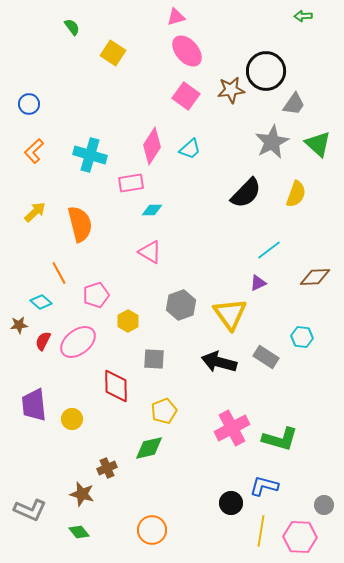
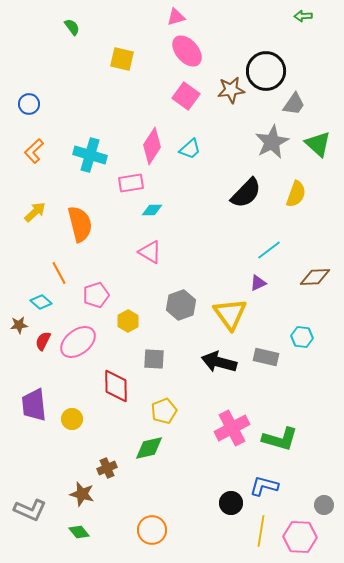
yellow square at (113, 53): moved 9 px right, 6 px down; rotated 20 degrees counterclockwise
gray rectangle at (266, 357): rotated 20 degrees counterclockwise
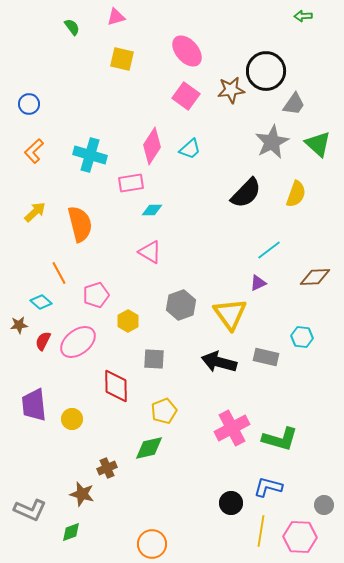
pink triangle at (176, 17): moved 60 px left
blue L-shape at (264, 486): moved 4 px right, 1 px down
orange circle at (152, 530): moved 14 px down
green diamond at (79, 532): moved 8 px left; rotated 70 degrees counterclockwise
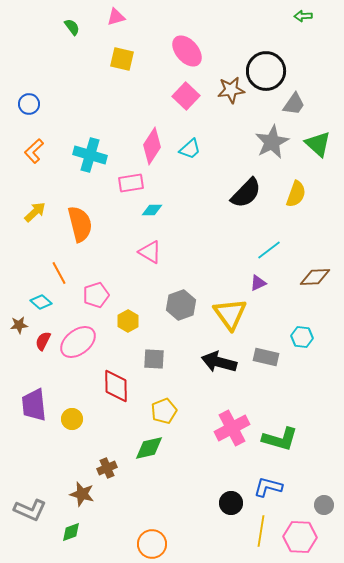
pink square at (186, 96): rotated 8 degrees clockwise
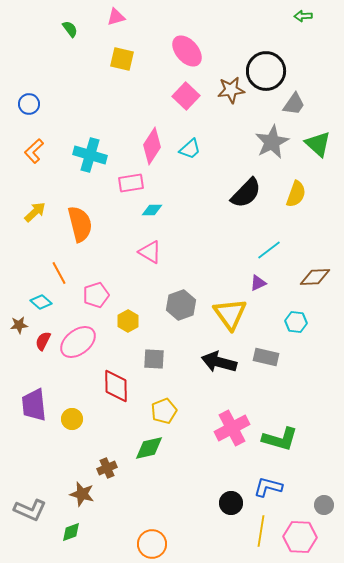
green semicircle at (72, 27): moved 2 px left, 2 px down
cyan hexagon at (302, 337): moved 6 px left, 15 px up
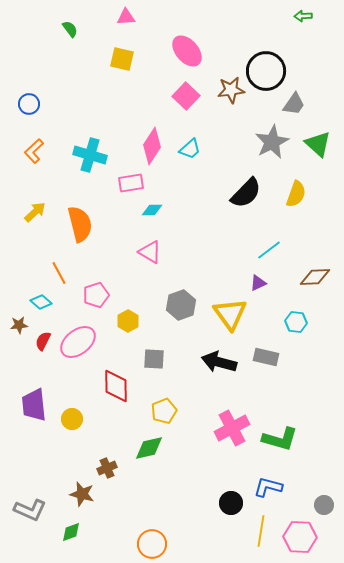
pink triangle at (116, 17): moved 10 px right; rotated 12 degrees clockwise
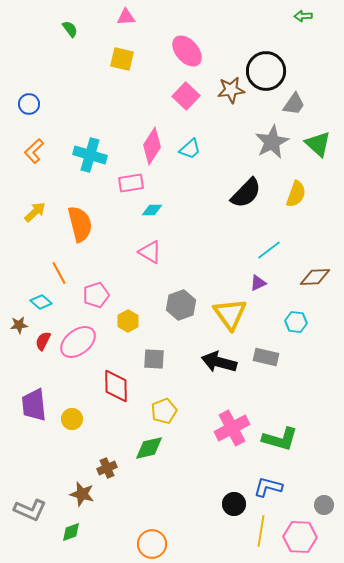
black circle at (231, 503): moved 3 px right, 1 px down
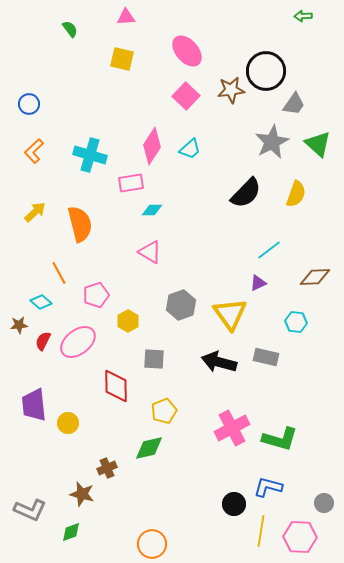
yellow circle at (72, 419): moved 4 px left, 4 px down
gray circle at (324, 505): moved 2 px up
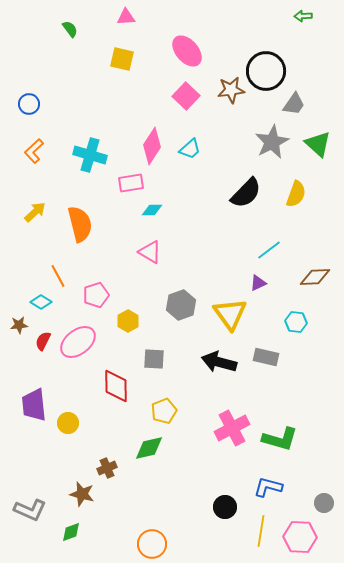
orange line at (59, 273): moved 1 px left, 3 px down
cyan diamond at (41, 302): rotated 10 degrees counterclockwise
black circle at (234, 504): moved 9 px left, 3 px down
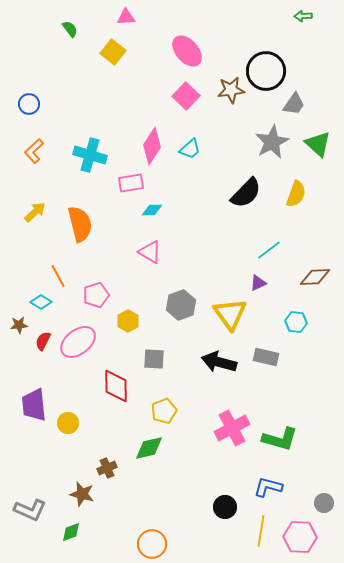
yellow square at (122, 59): moved 9 px left, 7 px up; rotated 25 degrees clockwise
